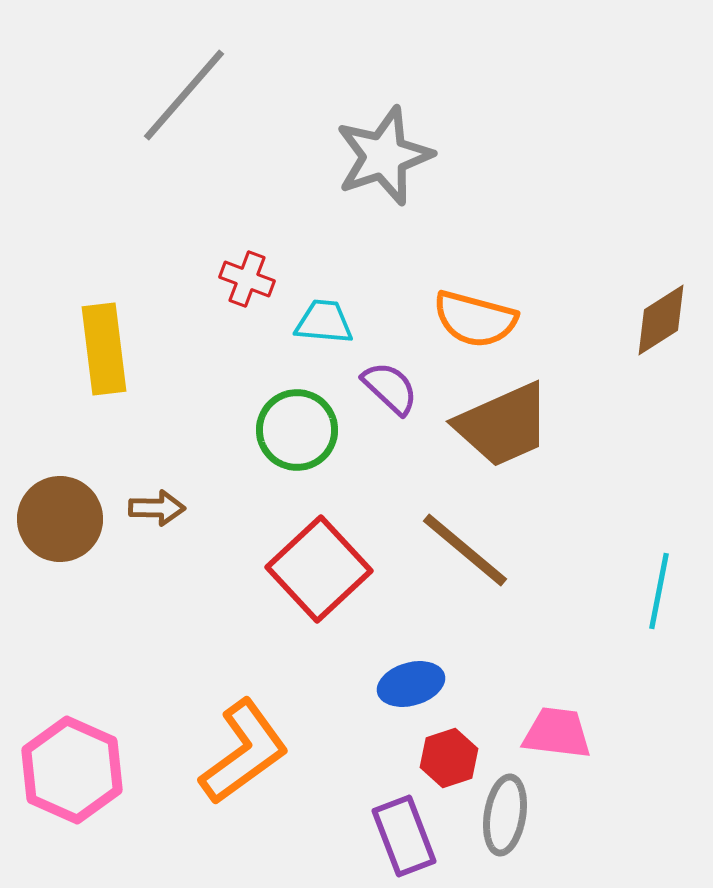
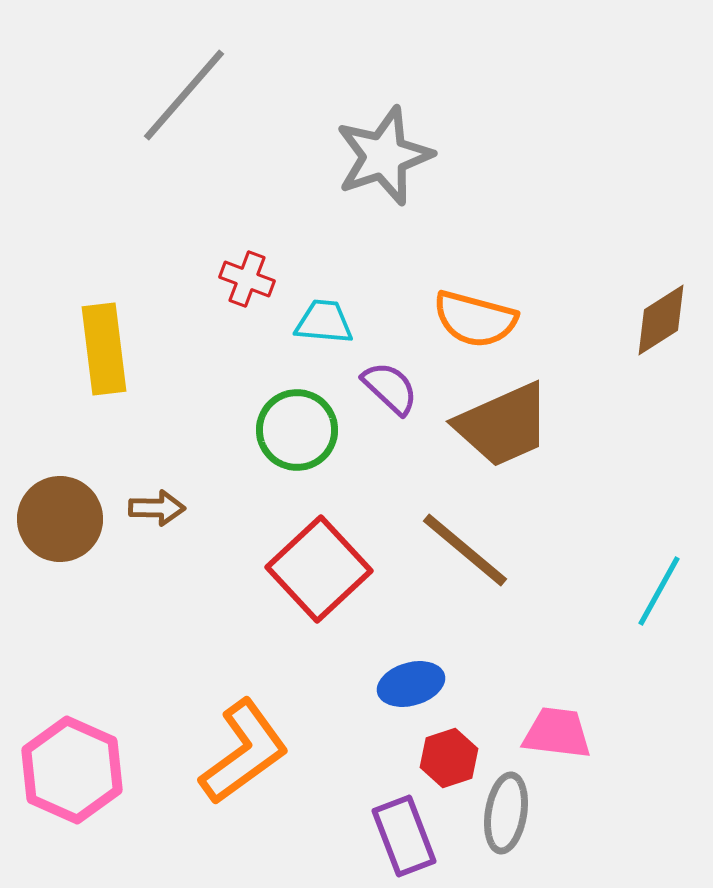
cyan line: rotated 18 degrees clockwise
gray ellipse: moved 1 px right, 2 px up
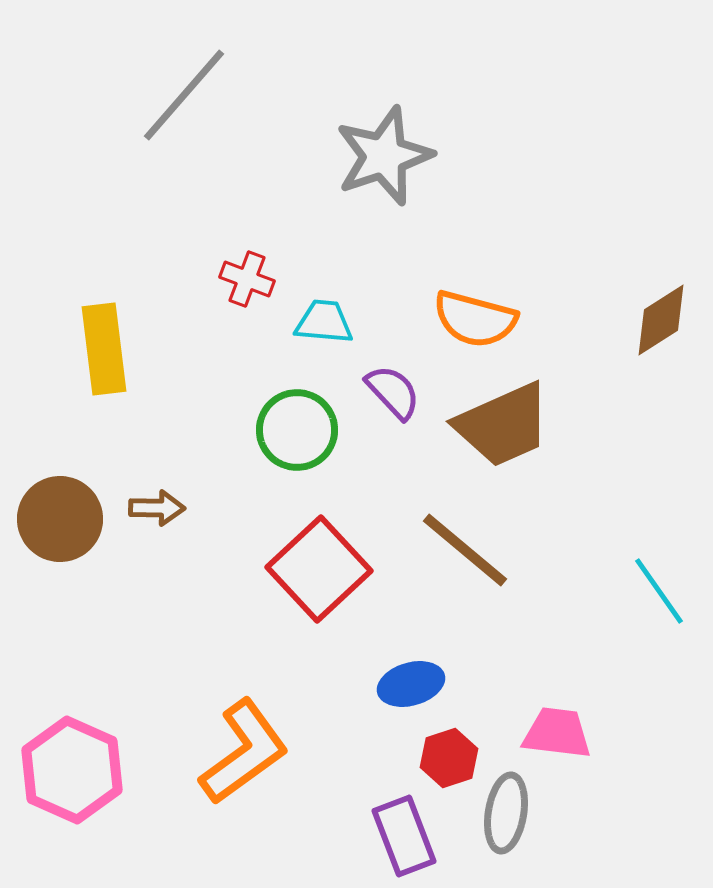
purple semicircle: moved 3 px right, 4 px down; rotated 4 degrees clockwise
cyan line: rotated 64 degrees counterclockwise
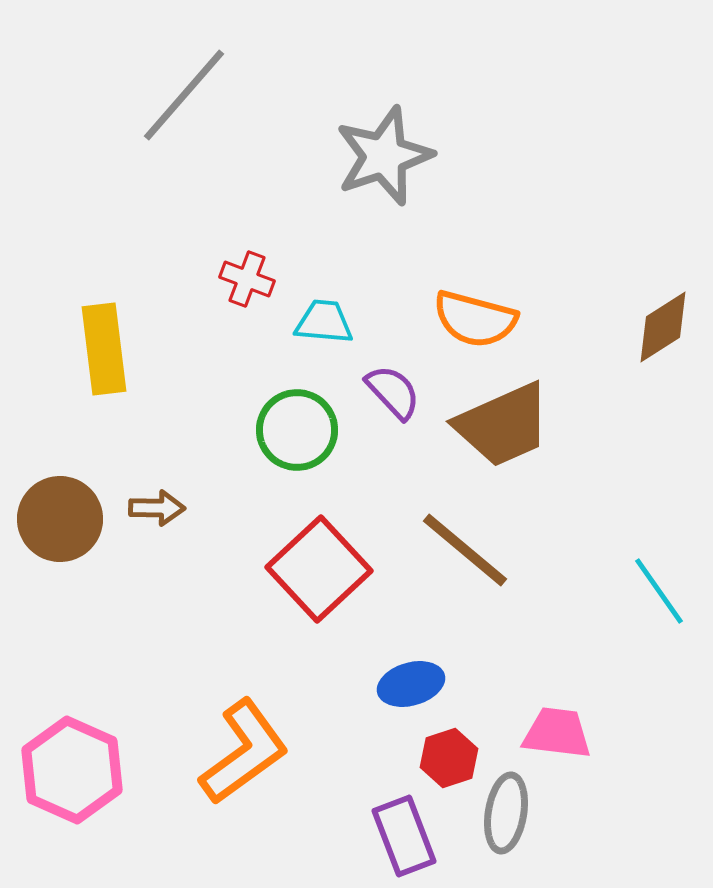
brown diamond: moved 2 px right, 7 px down
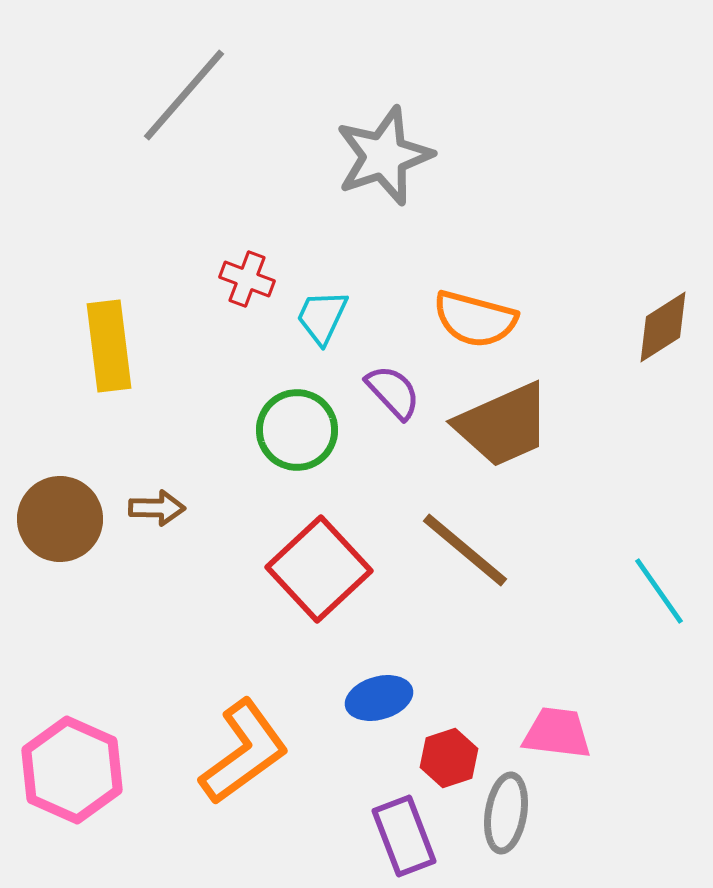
cyan trapezoid: moved 2 px left, 5 px up; rotated 70 degrees counterclockwise
yellow rectangle: moved 5 px right, 3 px up
blue ellipse: moved 32 px left, 14 px down
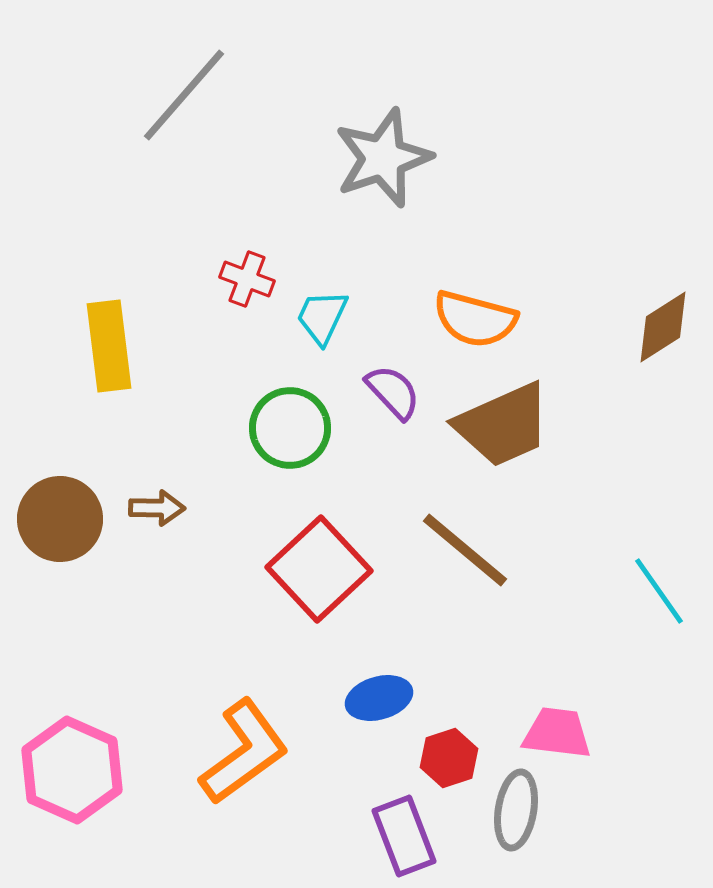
gray star: moved 1 px left, 2 px down
green circle: moved 7 px left, 2 px up
gray ellipse: moved 10 px right, 3 px up
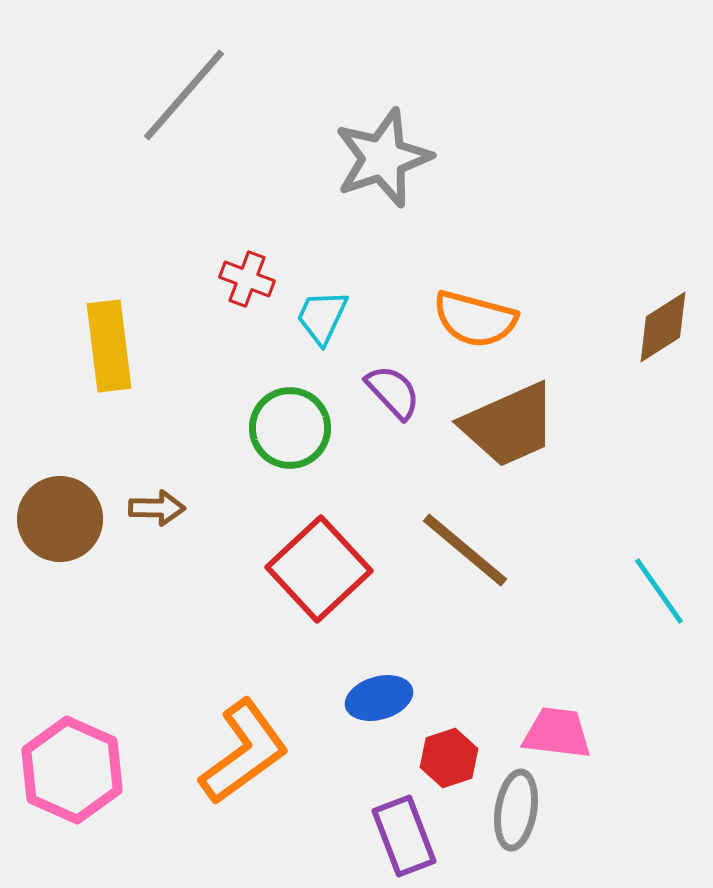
brown trapezoid: moved 6 px right
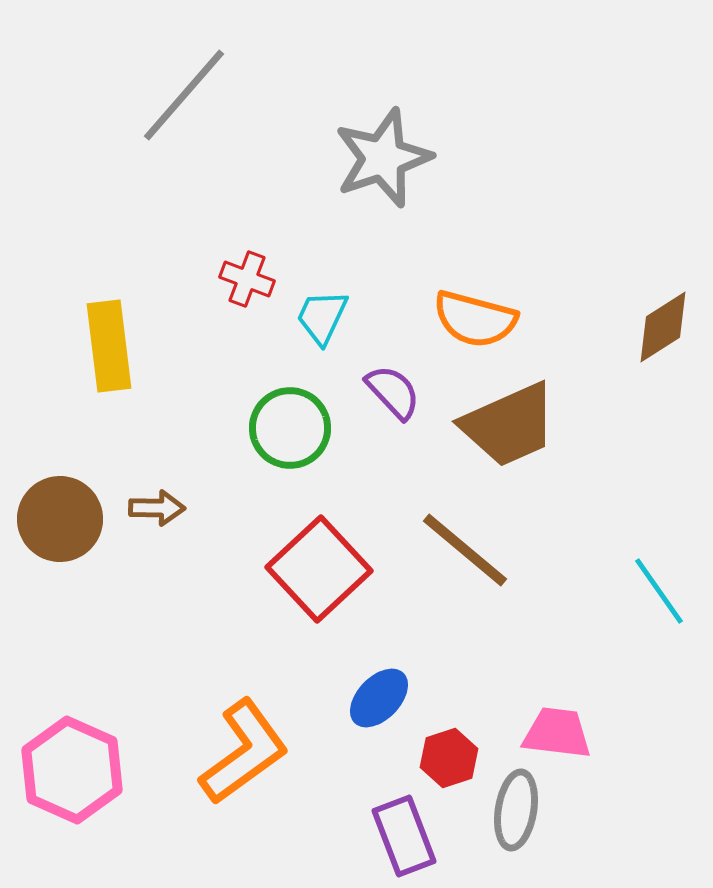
blue ellipse: rotated 30 degrees counterclockwise
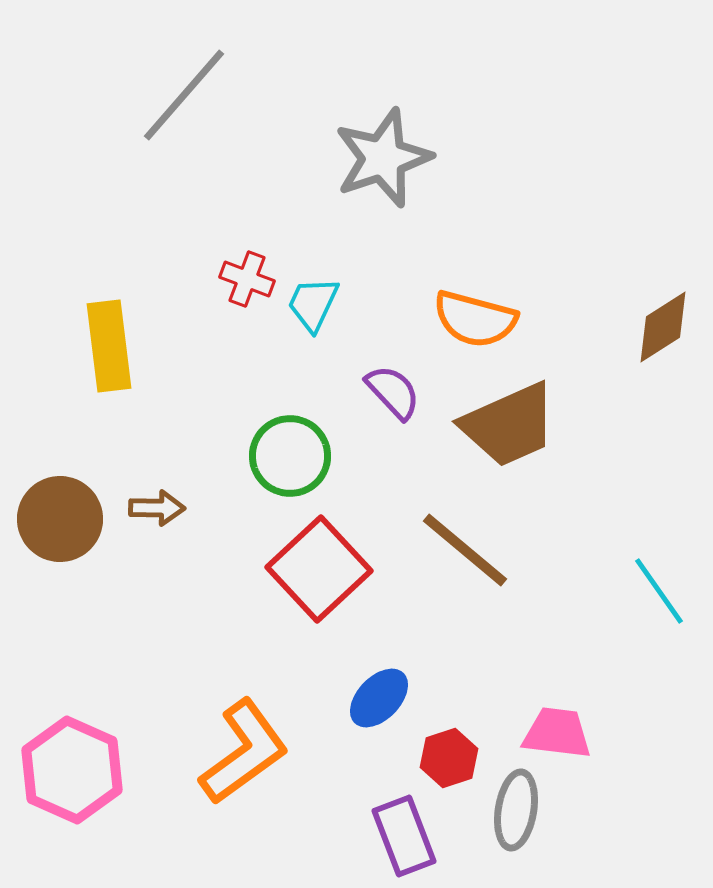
cyan trapezoid: moved 9 px left, 13 px up
green circle: moved 28 px down
